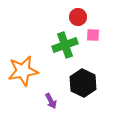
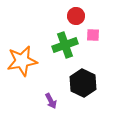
red circle: moved 2 px left, 1 px up
orange star: moved 1 px left, 10 px up
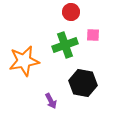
red circle: moved 5 px left, 4 px up
orange star: moved 2 px right
black hexagon: rotated 16 degrees counterclockwise
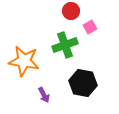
red circle: moved 1 px up
pink square: moved 3 px left, 8 px up; rotated 32 degrees counterclockwise
orange star: rotated 20 degrees clockwise
purple arrow: moved 7 px left, 6 px up
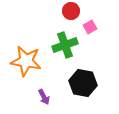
orange star: moved 2 px right
purple arrow: moved 2 px down
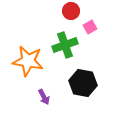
orange star: moved 2 px right
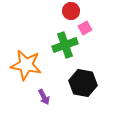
pink square: moved 5 px left, 1 px down
orange star: moved 2 px left, 4 px down
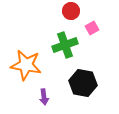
pink square: moved 7 px right
purple arrow: rotated 21 degrees clockwise
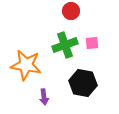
pink square: moved 15 px down; rotated 24 degrees clockwise
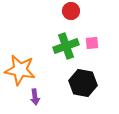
green cross: moved 1 px right, 1 px down
orange star: moved 6 px left, 5 px down
purple arrow: moved 9 px left
